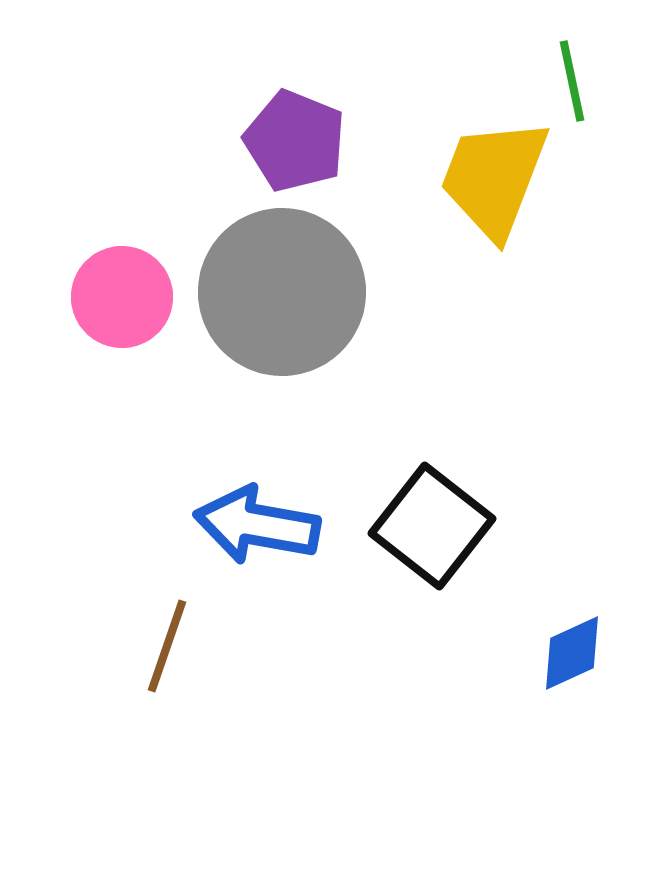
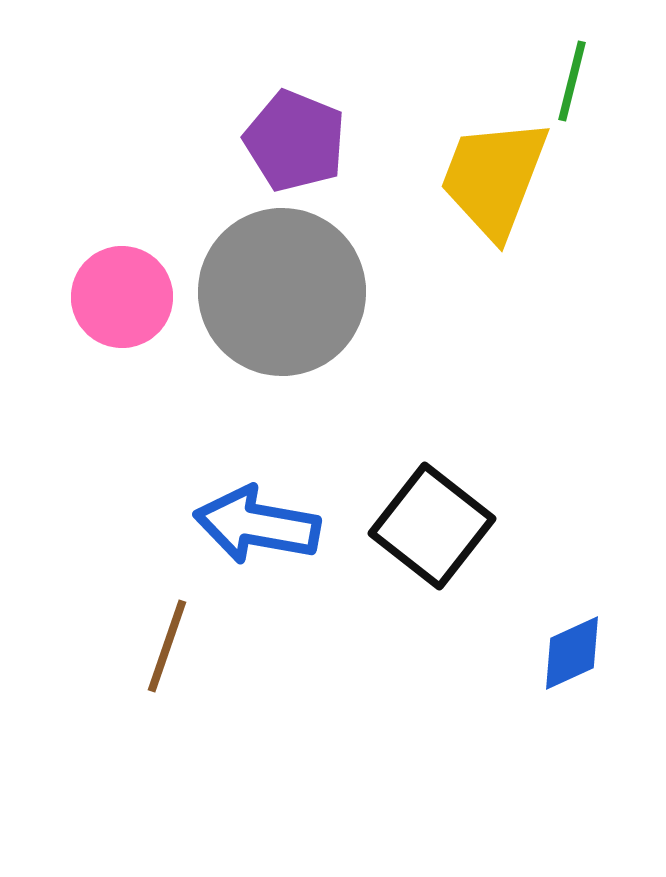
green line: rotated 26 degrees clockwise
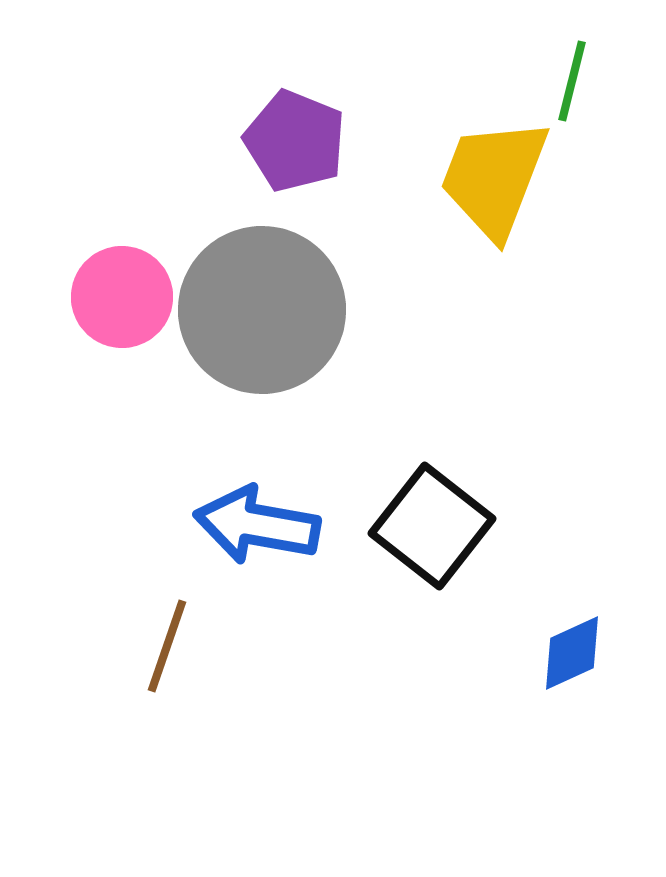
gray circle: moved 20 px left, 18 px down
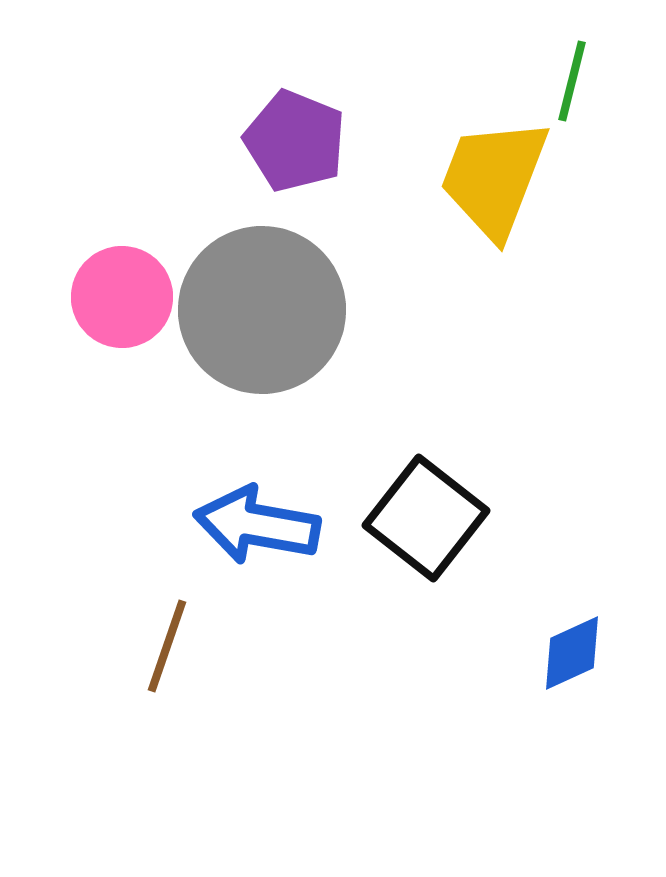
black square: moved 6 px left, 8 px up
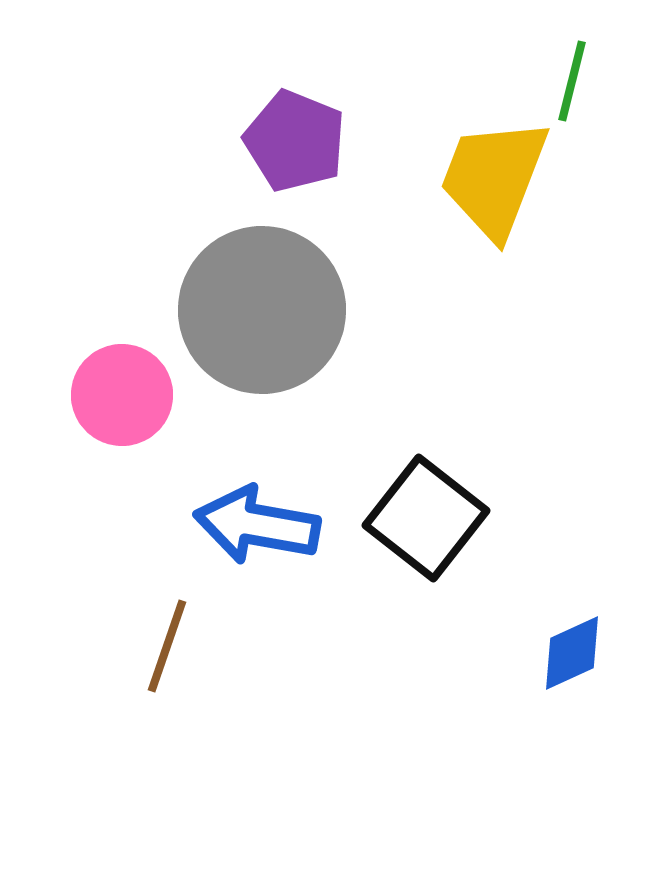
pink circle: moved 98 px down
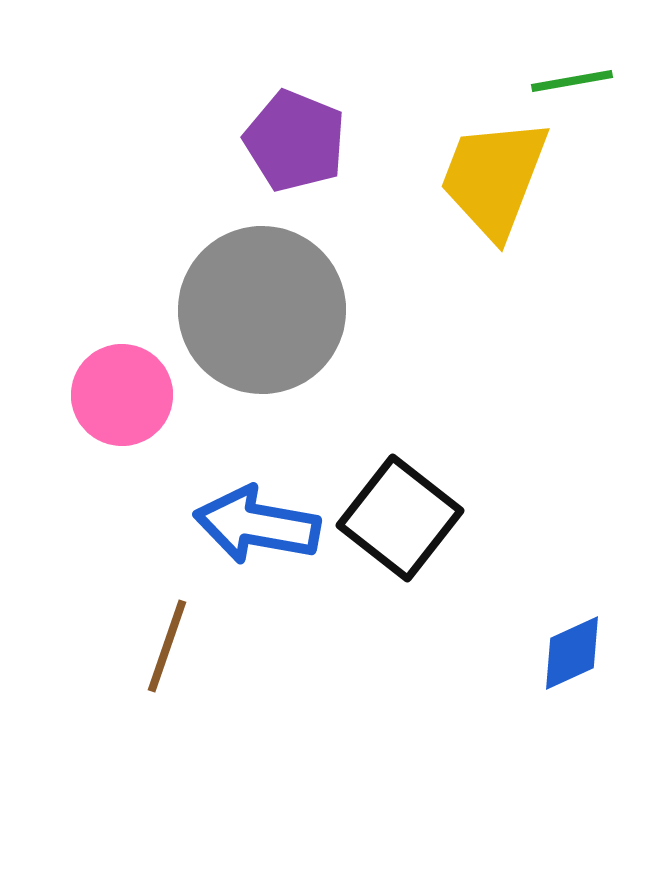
green line: rotated 66 degrees clockwise
black square: moved 26 px left
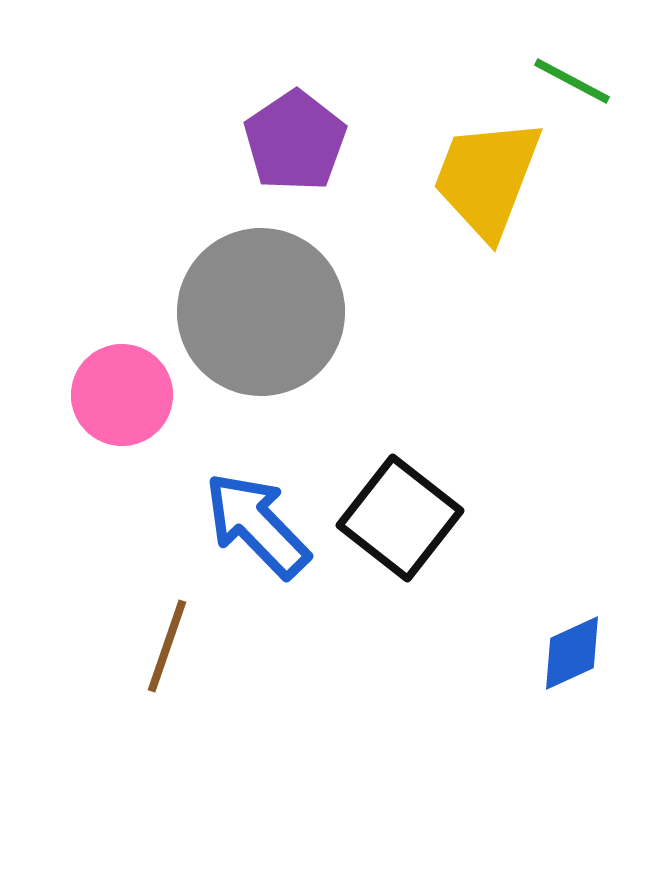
green line: rotated 38 degrees clockwise
purple pentagon: rotated 16 degrees clockwise
yellow trapezoid: moved 7 px left
gray circle: moved 1 px left, 2 px down
blue arrow: rotated 36 degrees clockwise
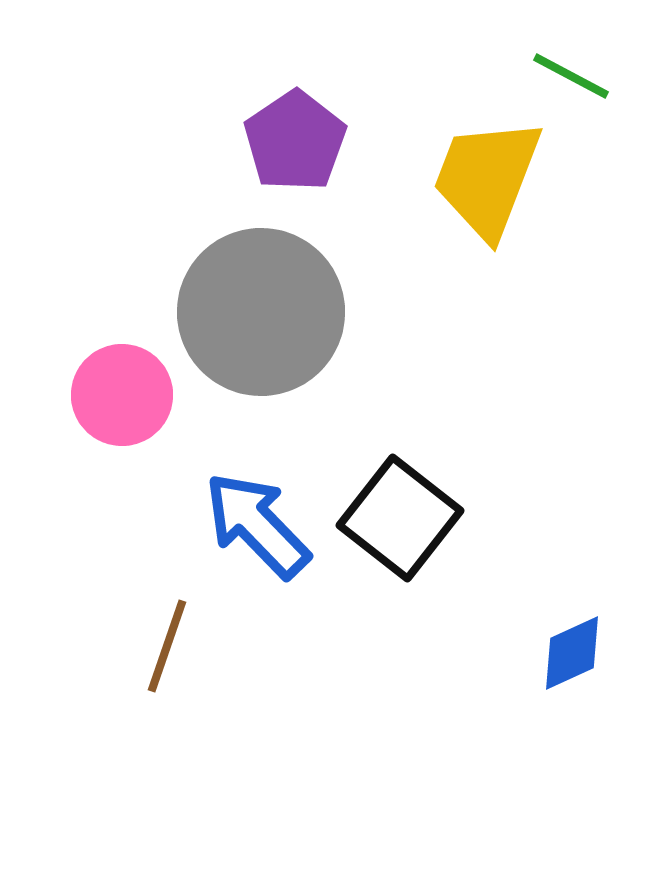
green line: moved 1 px left, 5 px up
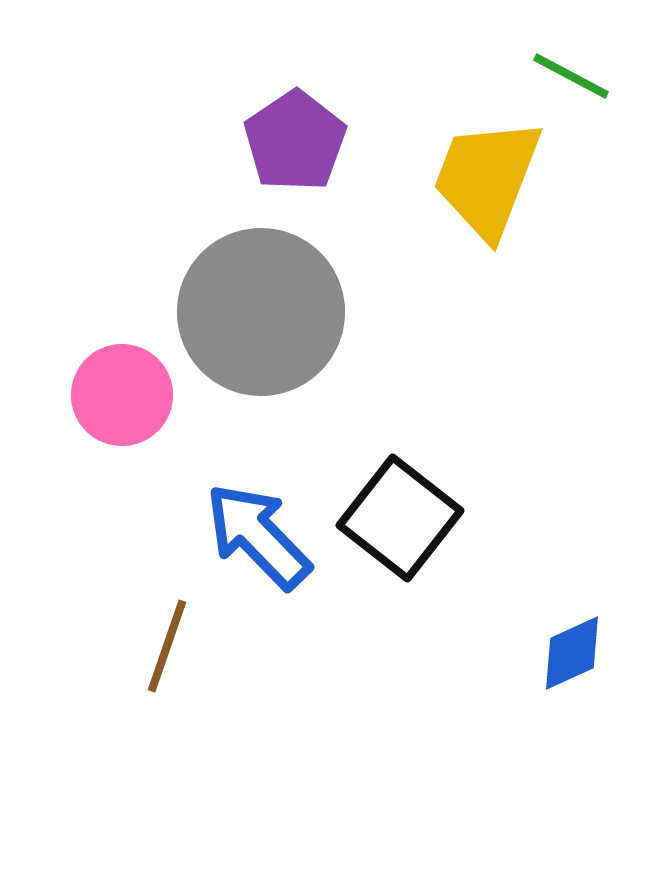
blue arrow: moved 1 px right, 11 px down
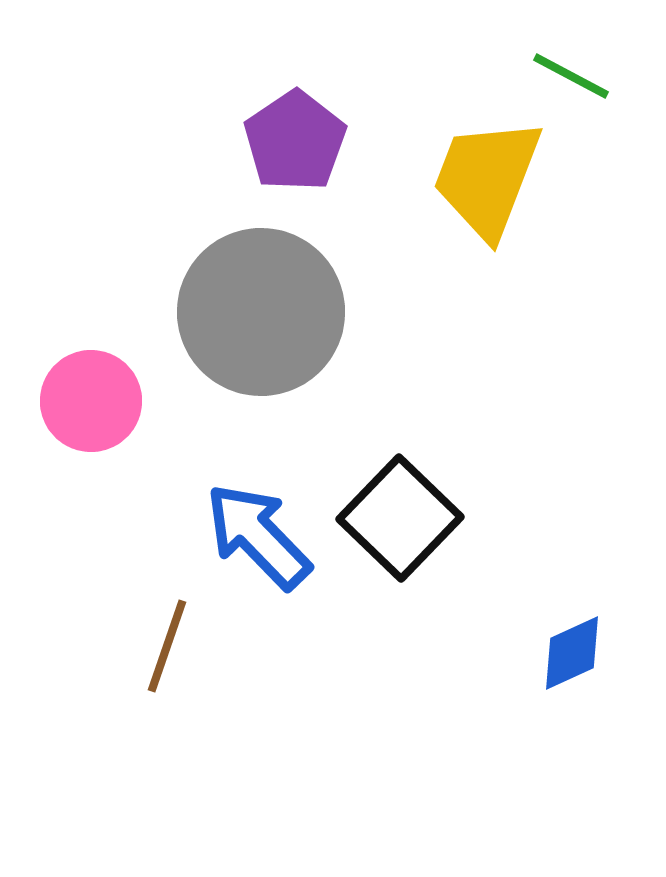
pink circle: moved 31 px left, 6 px down
black square: rotated 6 degrees clockwise
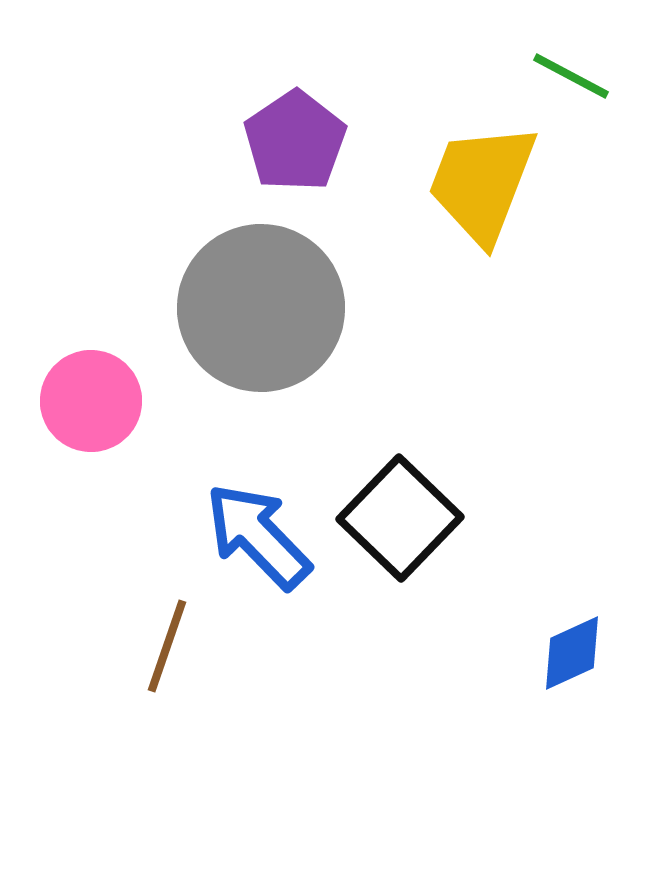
yellow trapezoid: moved 5 px left, 5 px down
gray circle: moved 4 px up
